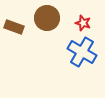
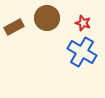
brown rectangle: rotated 48 degrees counterclockwise
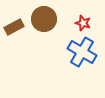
brown circle: moved 3 px left, 1 px down
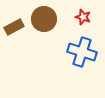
red star: moved 6 px up
blue cross: rotated 12 degrees counterclockwise
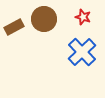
blue cross: rotated 28 degrees clockwise
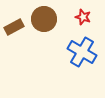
blue cross: rotated 16 degrees counterclockwise
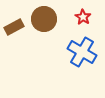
red star: rotated 14 degrees clockwise
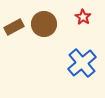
brown circle: moved 5 px down
blue cross: moved 11 px down; rotated 20 degrees clockwise
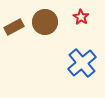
red star: moved 2 px left
brown circle: moved 1 px right, 2 px up
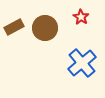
brown circle: moved 6 px down
